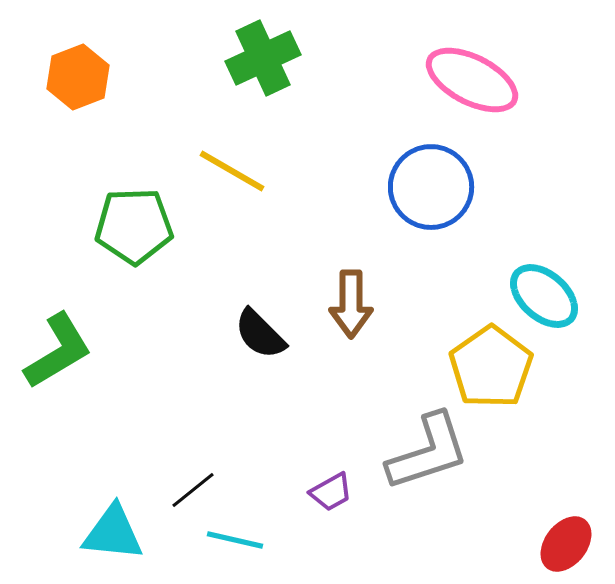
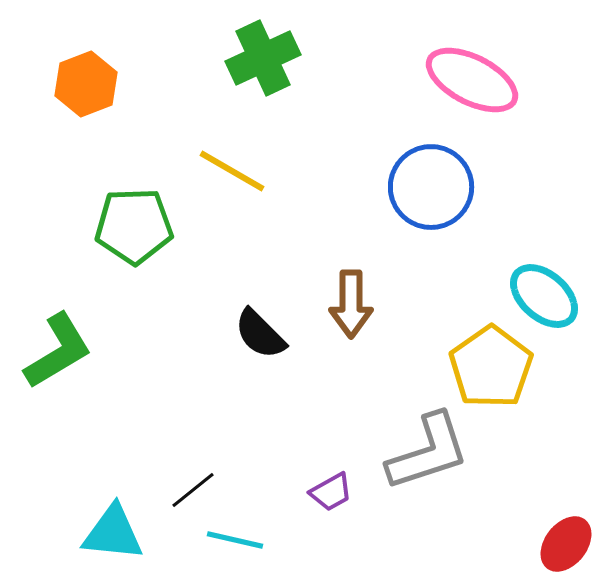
orange hexagon: moved 8 px right, 7 px down
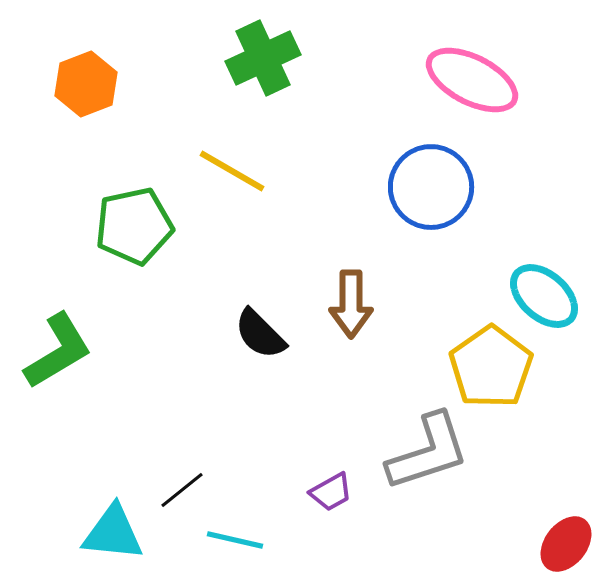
green pentagon: rotated 10 degrees counterclockwise
black line: moved 11 px left
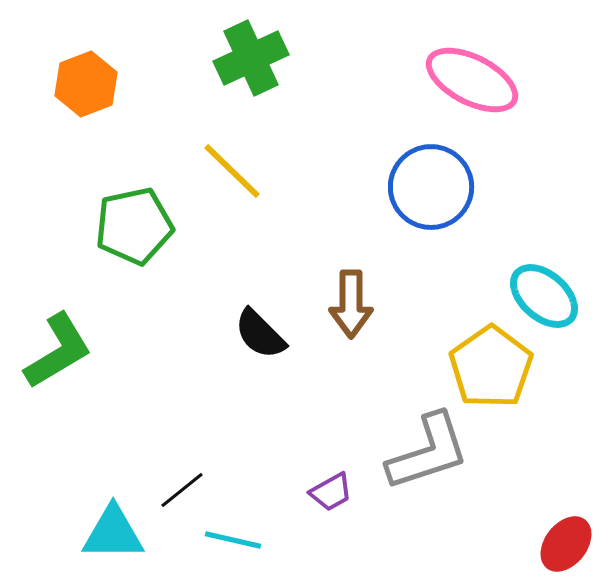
green cross: moved 12 px left
yellow line: rotated 14 degrees clockwise
cyan triangle: rotated 6 degrees counterclockwise
cyan line: moved 2 px left
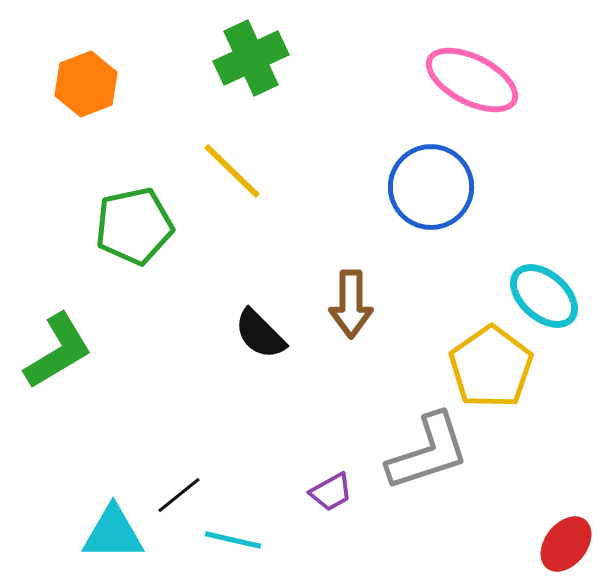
black line: moved 3 px left, 5 px down
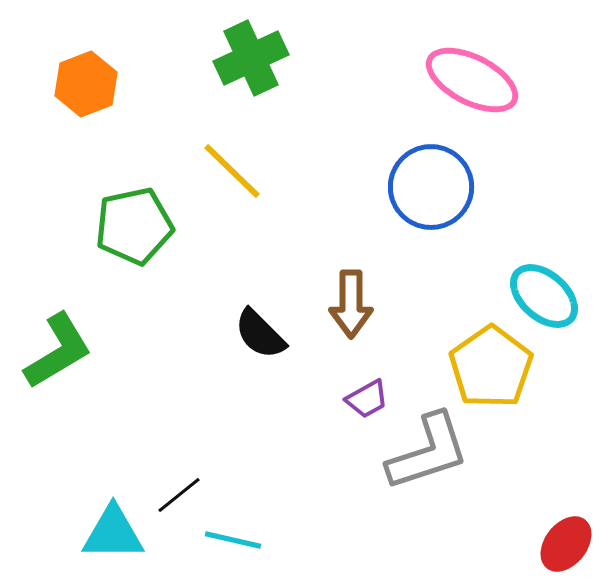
purple trapezoid: moved 36 px right, 93 px up
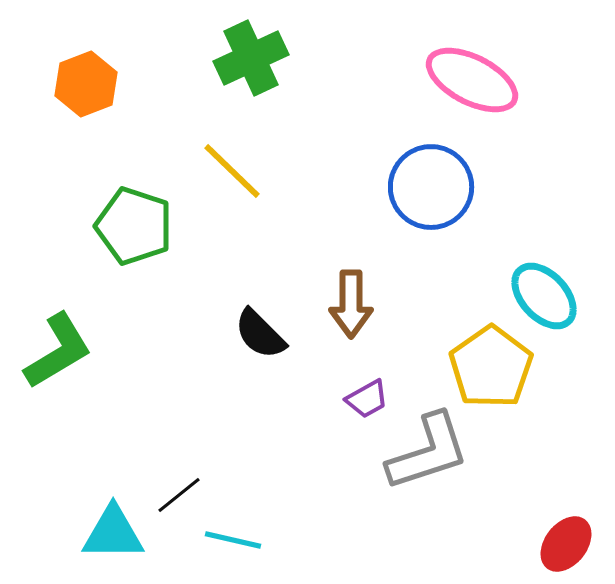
green pentagon: rotated 30 degrees clockwise
cyan ellipse: rotated 6 degrees clockwise
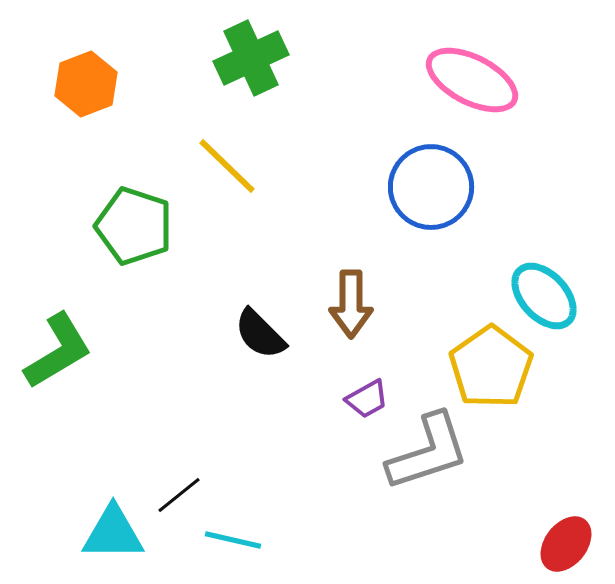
yellow line: moved 5 px left, 5 px up
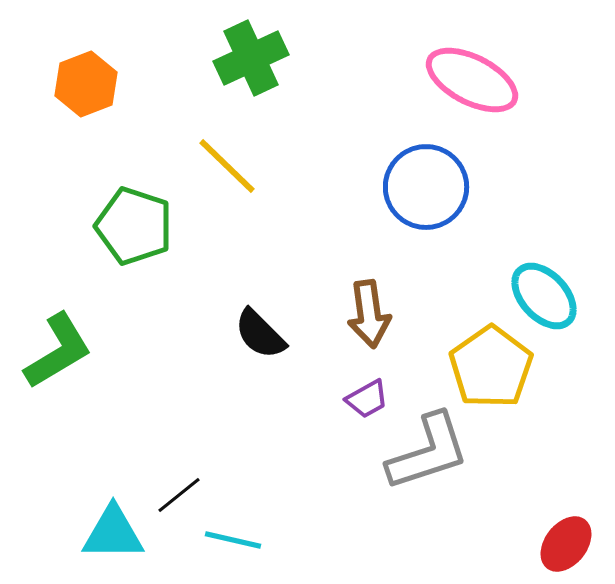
blue circle: moved 5 px left
brown arrow: moved 18 px right, 10 px down; rotated 8 degrees counterclockwise
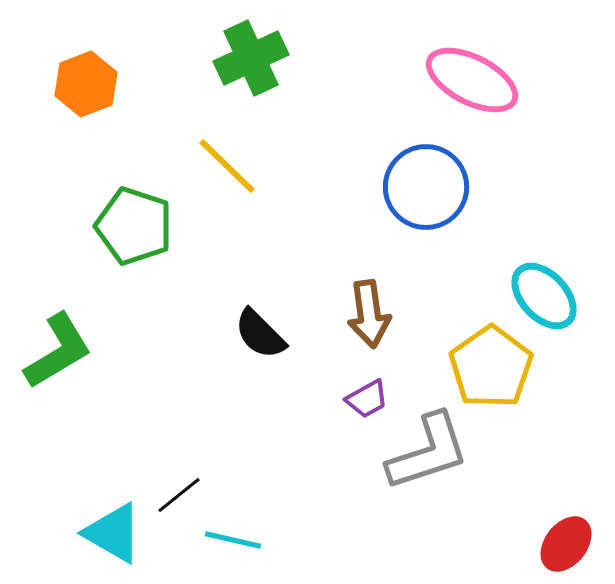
cyan triangle: rotated 30 degrees clockwise
